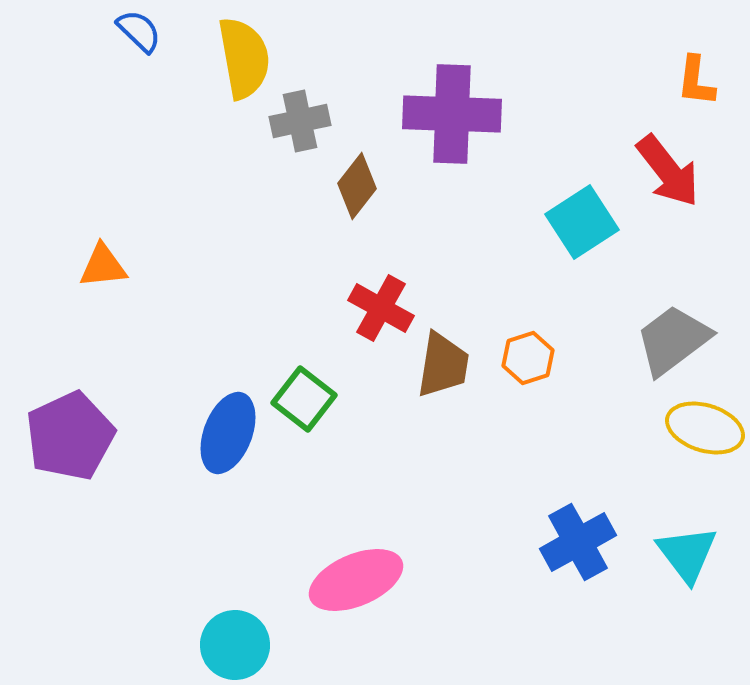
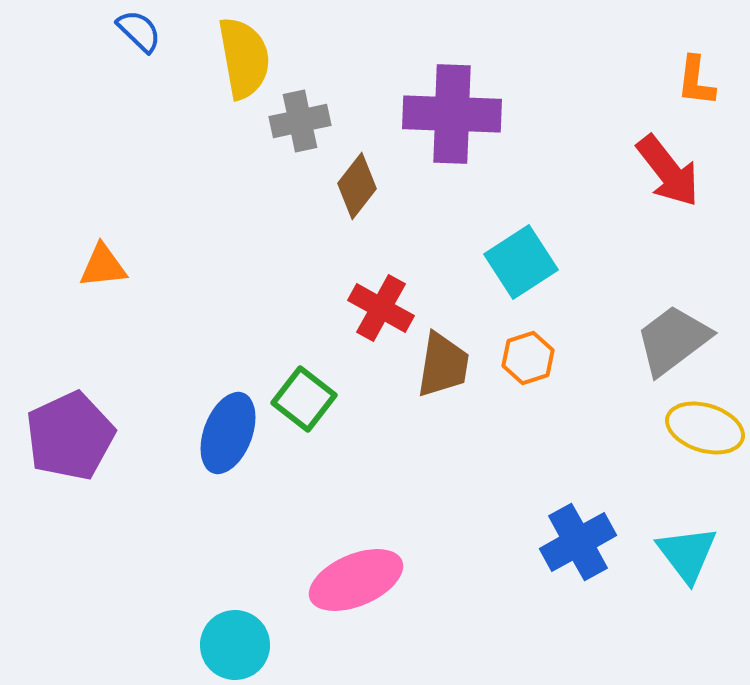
cyan square: moved 61 px left, 40 px down
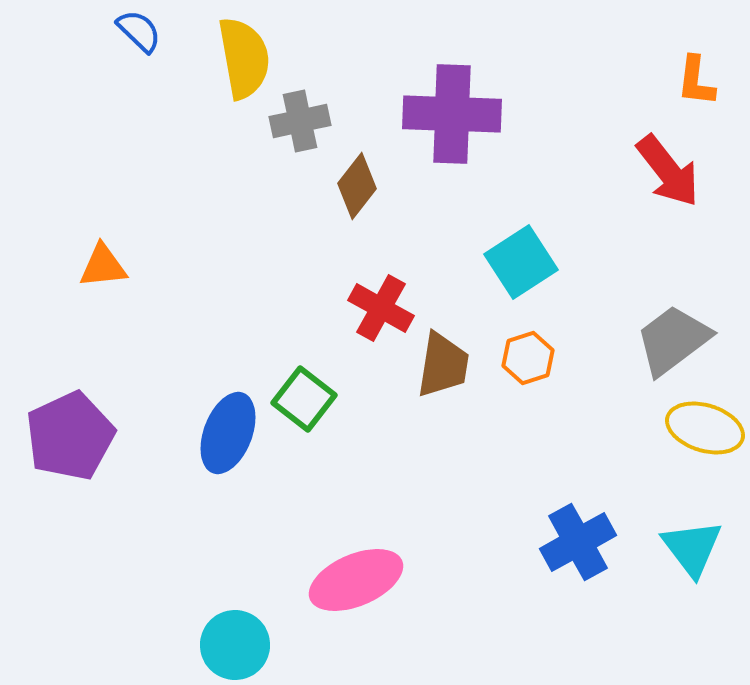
cyan triangle: moved 5 px right, 6 px up
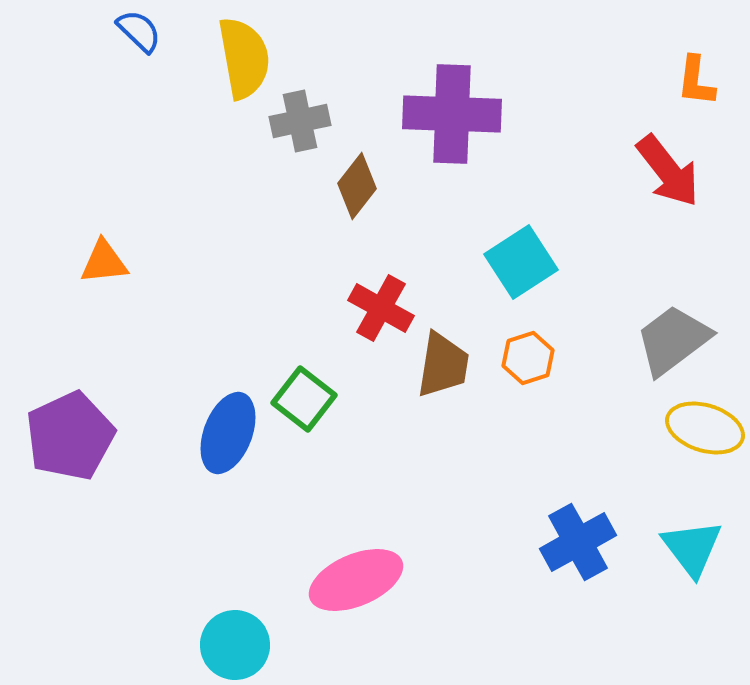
orange triangle: moved 1 px right, 4 px up
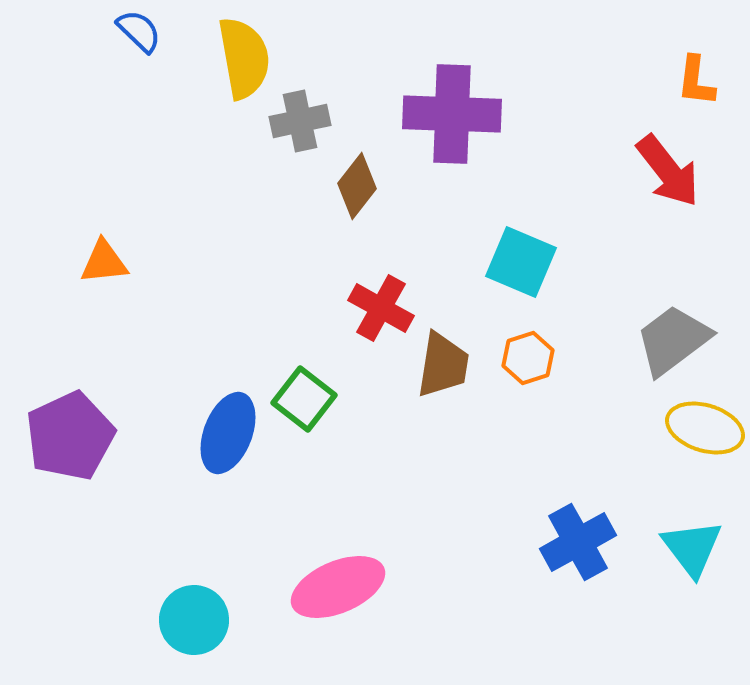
cyan square: rotated 34 degrees counterclockwise
pink ellipse: moved 18 px left, 7 px down
cyan circle: moved 41 px left, 25 px up
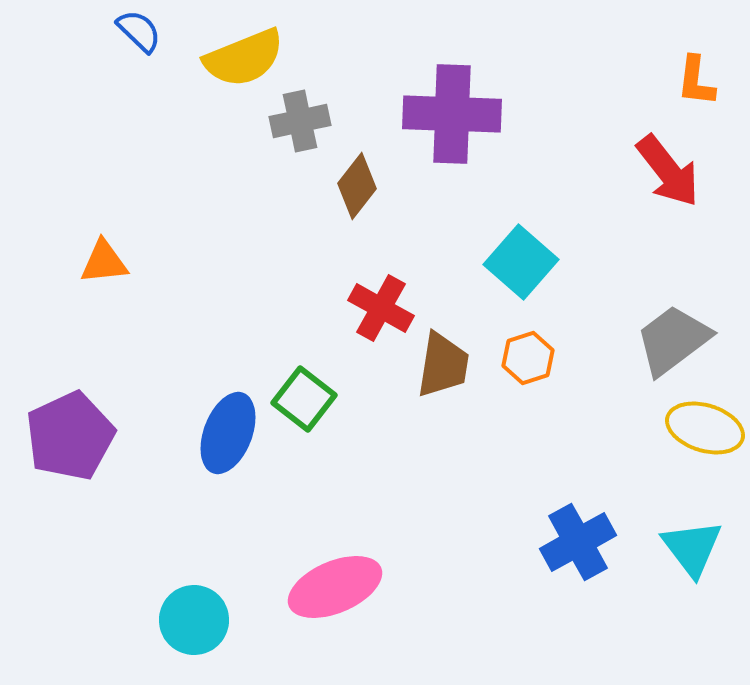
yellow semicircle: rotated 78 degrees clockwise
cyan square: rotated 18 degrees clockwise
pink ellipse: moved 3 px left
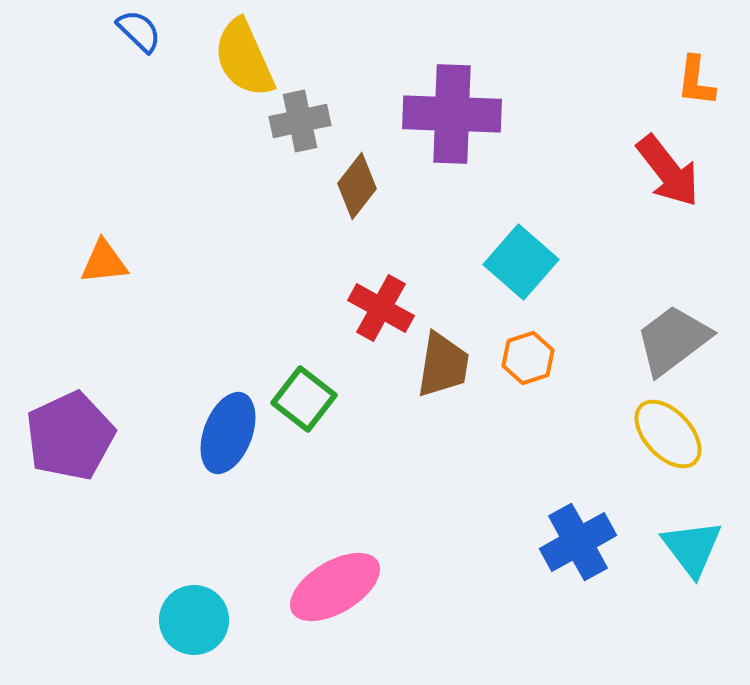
yellow semicircle: rotated 88 degrees clockwise
yellow ellipse: moved 37 px left, 6 px down; rotated 30 degrees clockwise
pink ellipse: rotated 8 degrees counterclockwise
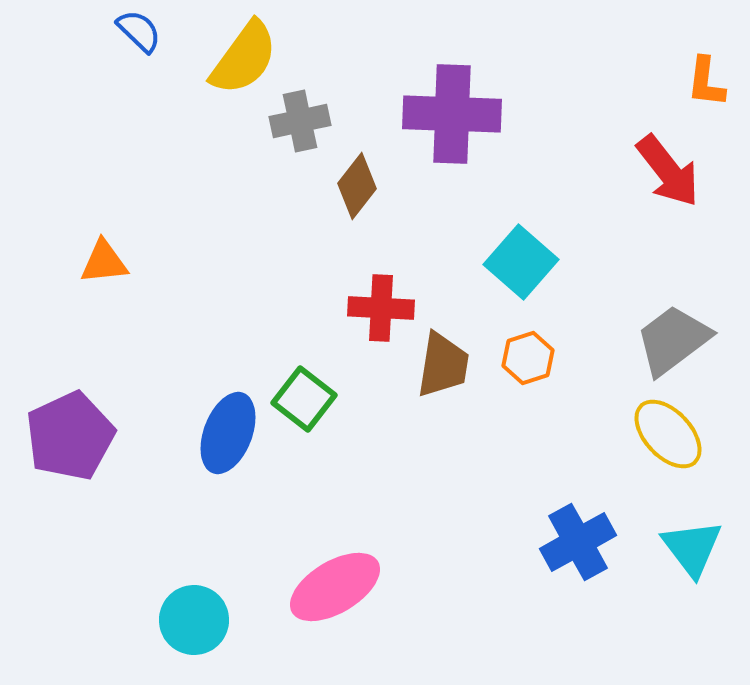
yellow semicircle: rotated 120 degrees counterclockwise
orange L-shape: moved 10 px right, 1 px down
red cross: rotated 26 degrees counterclockwise
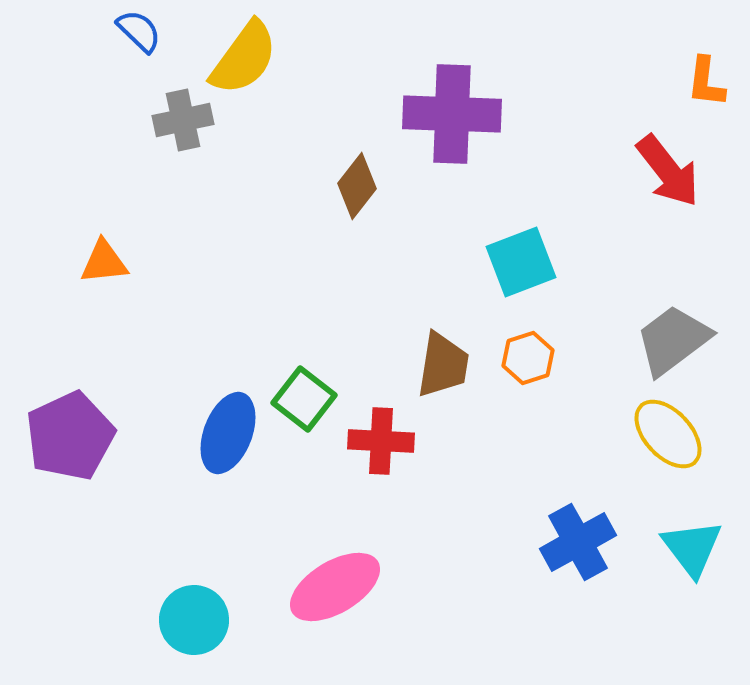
gray cross: moved 117 px left, 1 px up
cyan square: rotated 28 degrees clockwise
red cross: moved 133 px down
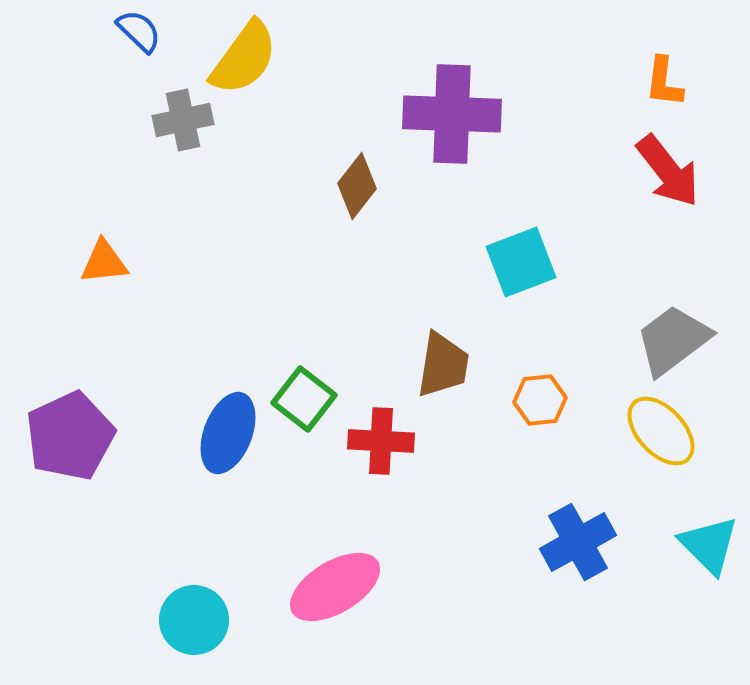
orange L-shape: moved 42 px left
orange hexagon: moved 12 px right, 42 px down; rotated 12 degrees clockwise
yellow ellipse: moved 7 px left, 3 px up
cyan triangle: moved 17 px right, 3 px up; rotated 8 degrees counterclockwise
